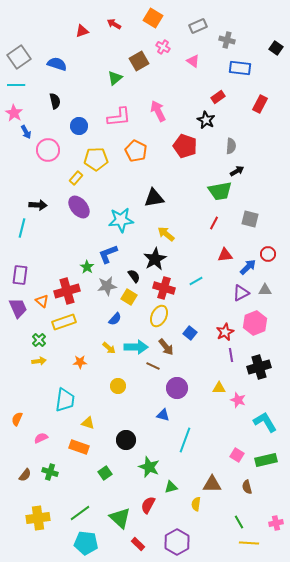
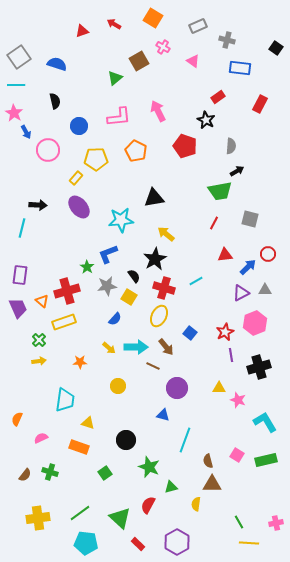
brown semicircle at (247, 487): moved 39 px left, 26 px up
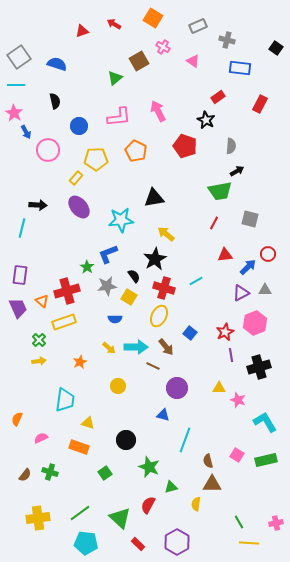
blue semicircle at (115, 319): rotated 48 degrees clockwise
orange star at (80, 362): rotated 24 degrees counterclockwise
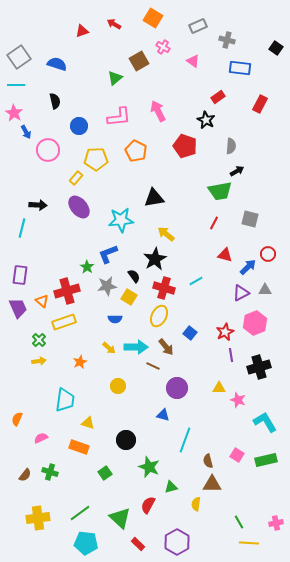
red triangle at (225, 255): rotated 21 degrees clockwise
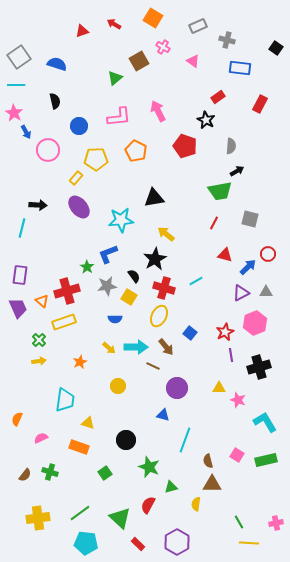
gray triangle at (265, 290): moved 1 px right, 2 px down
